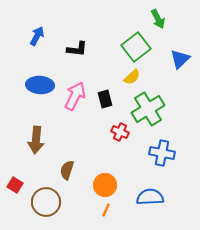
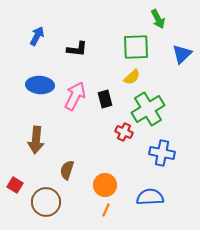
green square: rotated 36 degrees clockwise
blue triangle: moved 2 px right, 5 px up
red cross: moved 4 px right
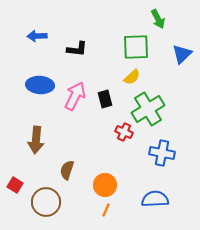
blue arrow: rotated 120 degrees counterclockwise
blue semicircle: moved 5 px right, 2 px down
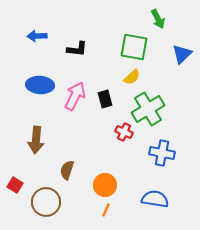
green square: moved 2 px left; rotated 12 degrees clockwise
blue semicircle: rotated 12 degrees clockwise
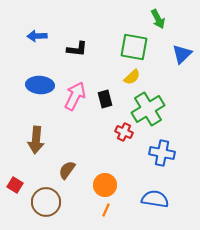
brown semicircle: rotated 18 degrees clockwise
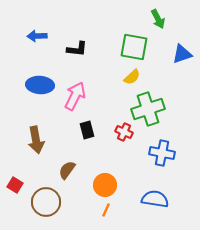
blue triangle: rotated 25 degrees clockwise
black rectangle: moved 18 px left, 31 px down
green cross: rotated 12 degrees clockwise
brown arrow: rotated 16 degrees counterclockwise
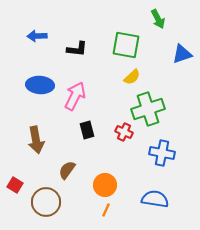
green square: moved 8 px left, 2 px up
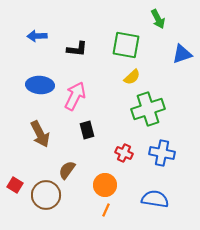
red cross: moved 21 px down
brown arrow: moved 4 px right, 6 px up; rotated 16 degrees counterclockwise
brown circle: moved 7 px up
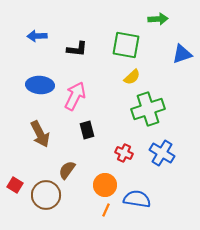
green arrow: rotated 66 degrees counterclockwise
blue cross: rotated 20 degrees clockwise
blue semicircle: moved 18 px left
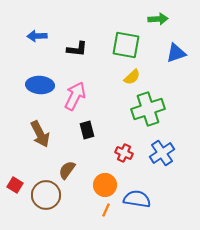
blue triangle: moved 6 px left, 1 px up
blue cross: rotated 25 degrees clockwise
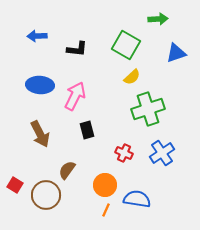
green square: rotated 20 degrees clockwise
